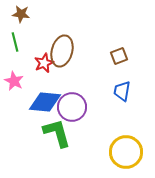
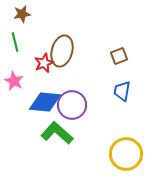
brown star: moved 1 px right; rotated 18 degrees counterclockwise
purple circle: moved 2 px up
green L-shape: rotated 32 degrees counterclockwise
yellow circle: moved 2 px down
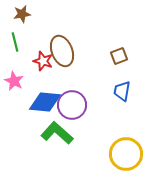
brown ellipse: rotated 36 degrees counterclockwise
red star: moved 1 px left, 2 px up; rotated 30 degrees counterclockwise
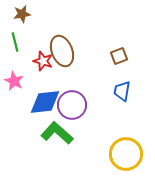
blue diamond: rotated 12 degrees counterclockwise
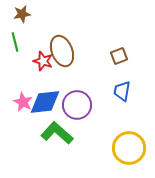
pink star: moved 9 px right, 21 px down
purple circle: moved 5 px right
yellow circle: moved 3 px right, 6 px up
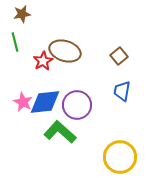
brown ellipse: moved 3 px right; rotated 52 degrees counterclockwise
brown square: rotated 18 degrees counterclockwise
red star: rotated 24 degrees clockwise
green L-shape: moved 3 px right, 1 px up
yellow circle: moved 9 px left, 9 px down
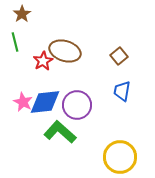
brown star: rotated 24 degrees counterclockwise
